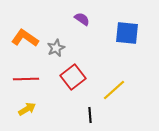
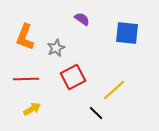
orange L-shape: moved 1 px up; rotated 104 degrees counterclockwise
red square: rotated 10 degrees clockwise
yellow arrow: moved 5 px right
black line: moved 6 px right, 2 px up; rotated 42 degrees counterclockwise
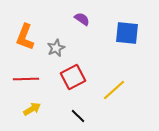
black line: moved 18 px left, 3 px down
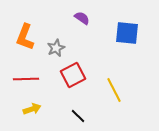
purple semicircle: moved 1 px up
red square: moved 2 px up
yellow line: rotated 75 degrees counterclockwise
yellow arrow: rotated 12 degrees clockwise
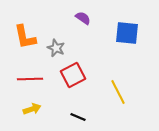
purple semicircle: moved 1 px right
orange L-shape: rotated 32 degrees counterclockwise
gray star: rotated 24 degrees counterclockwise
red line: moved 4 px right
yellow line: moved 4 px right, 2 px down
black line: moved 1 px down; rotated 21 degrees counterclockwise
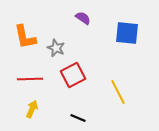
yellow arrow: rotated 48 degrees counterclockwise
black line: moved 1 px down
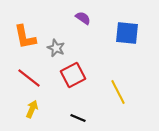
red line: moved 1 px left, 1 px up; rotated 40 degrees clockwise
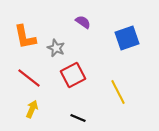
purple semicircle: moved 4 px down
blue square: moved 5 px down; rotated 25 degrees counterclockwise
